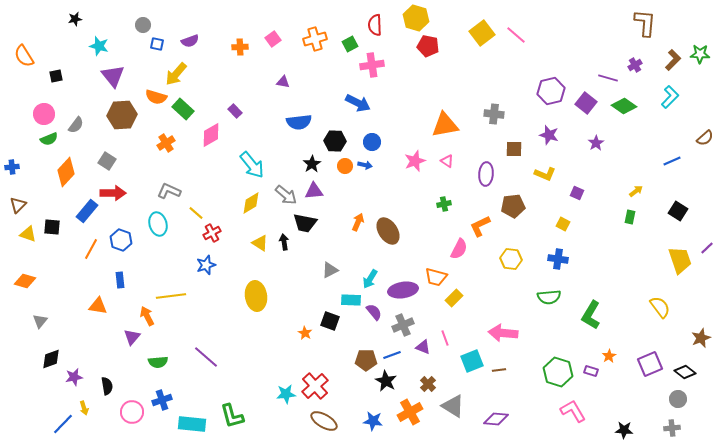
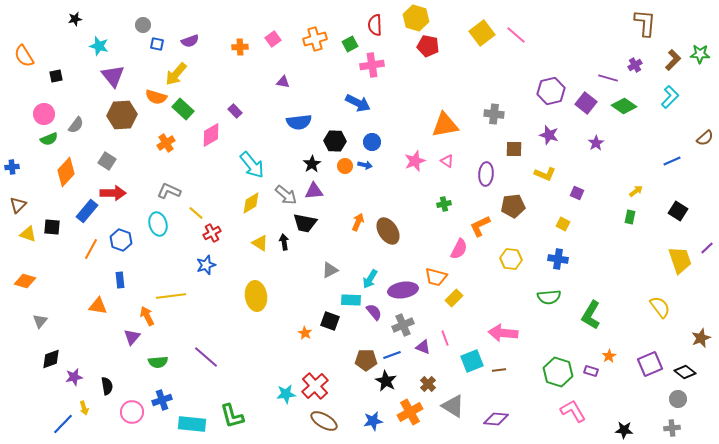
blue star at (373, 421): rotated 18 degrees counterclockwise
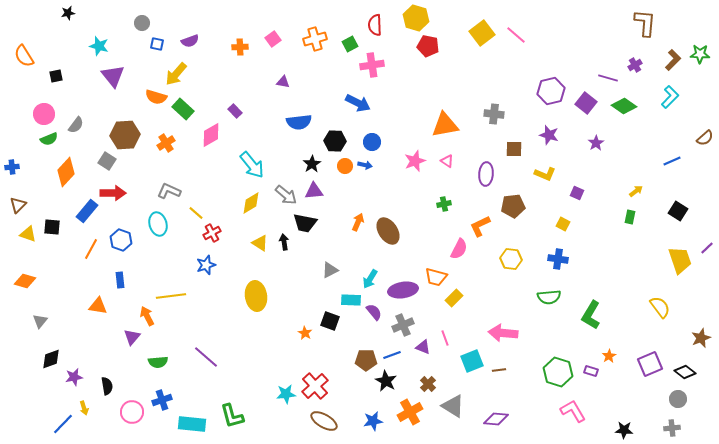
black star at (75, 19): moved 7 px left, 6 px up
gray circle at (143, 25): moved 1 px left, 2 px up
brown hexagon at (122, 115): moved 3 px right, 20 px down
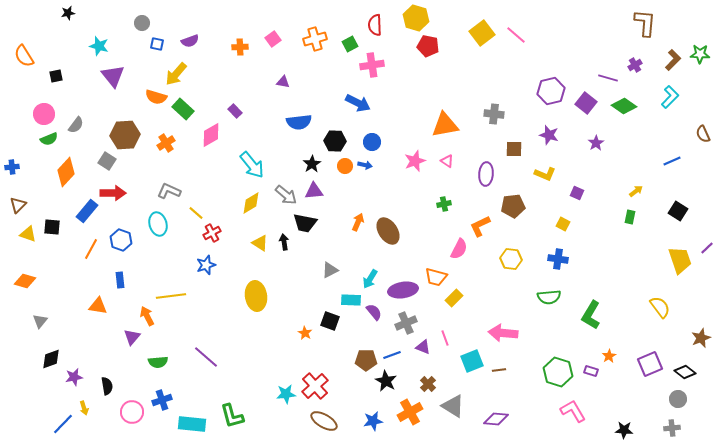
brown semicircle at (705, 138): moved 2 px left, 4 px up; rotated 108 degrees clockwise
gray cross at (403, 325): moved 3 px right, 2 px up
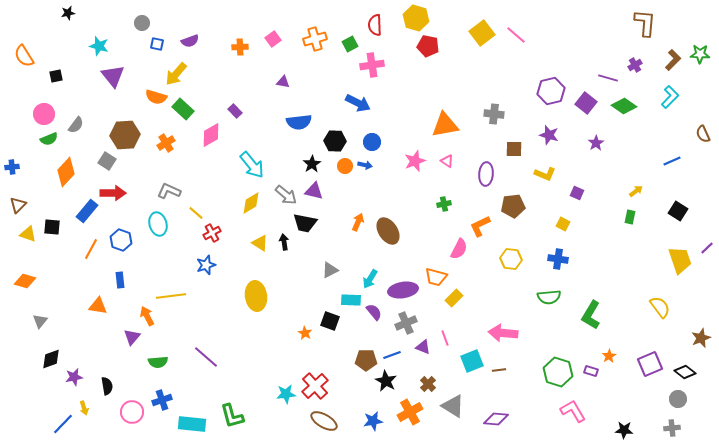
purple triangle at (314, 191): rotated 18 degrees clockwise
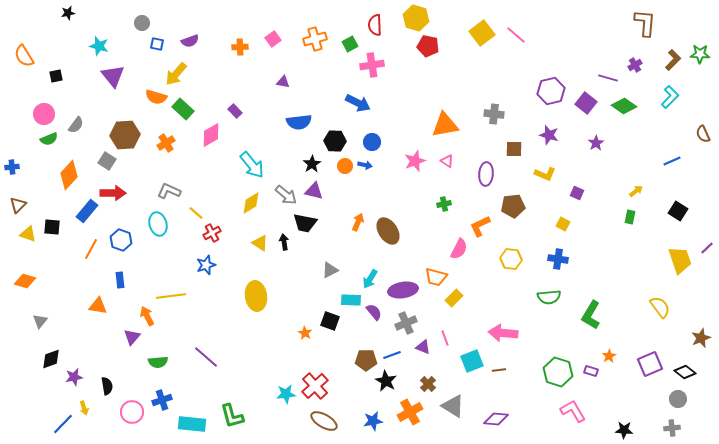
orange diamond at (66, 172): moved 3 px right, 3 px down
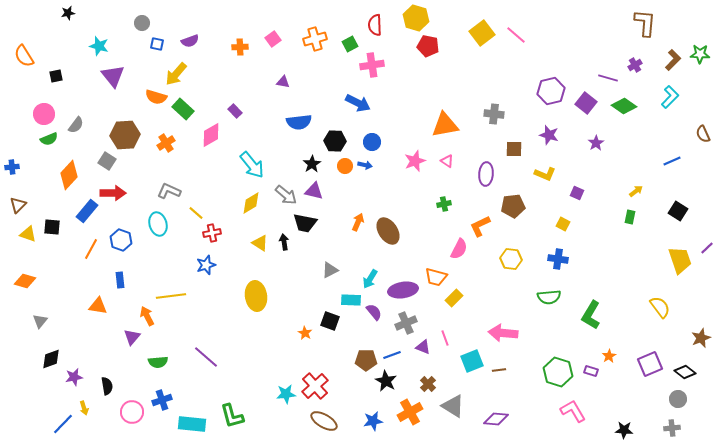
red cross at (212, 233): rotated 18 degrees clockwise
